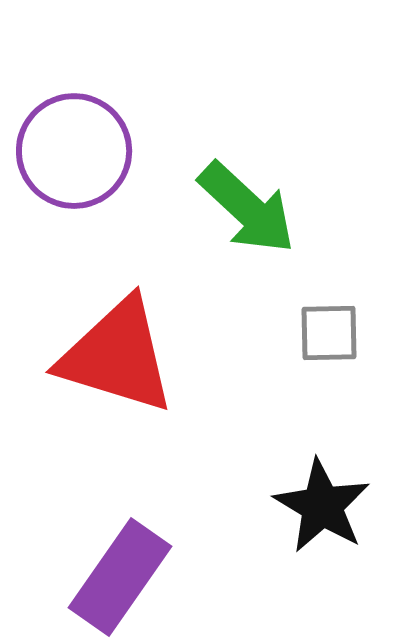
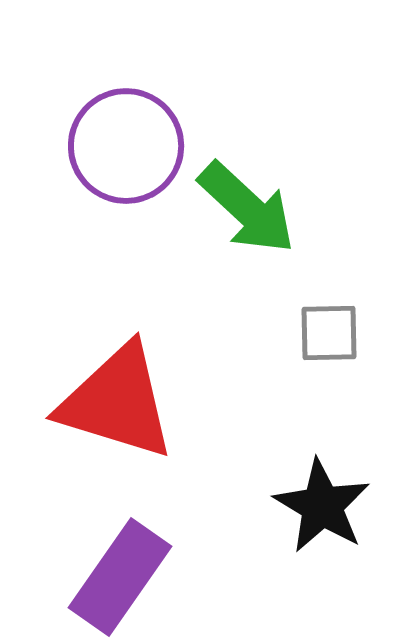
purple circle: moved 52 px right, 5 px up
red triangle: moved 46 px down
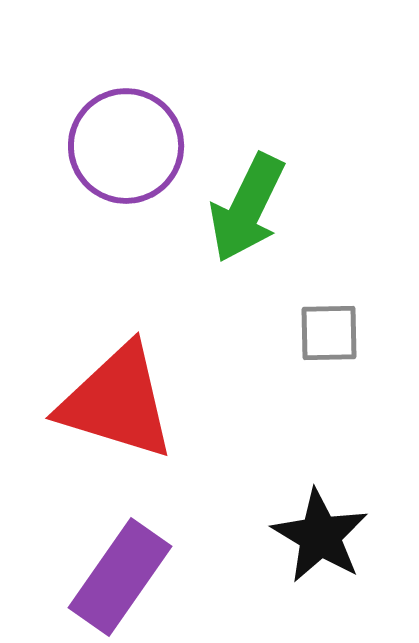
green arrow: rotated 73 degrees clockwise
black star: moved 2 px left, 30 px down
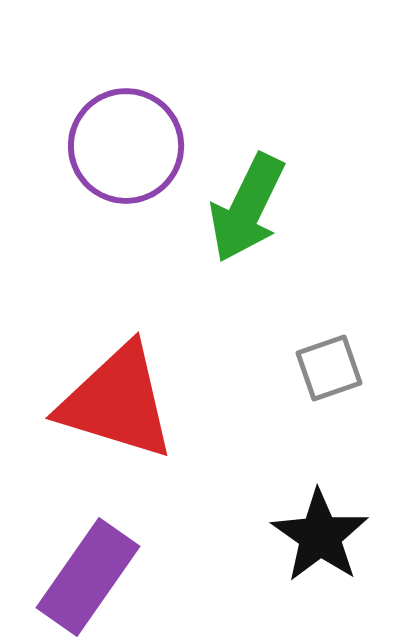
gray square: moved 35 px down; rotated 18 degrees counterclockwise
black star: rotated 4 degrees clockwise
purple rectangle: moved 32 px left
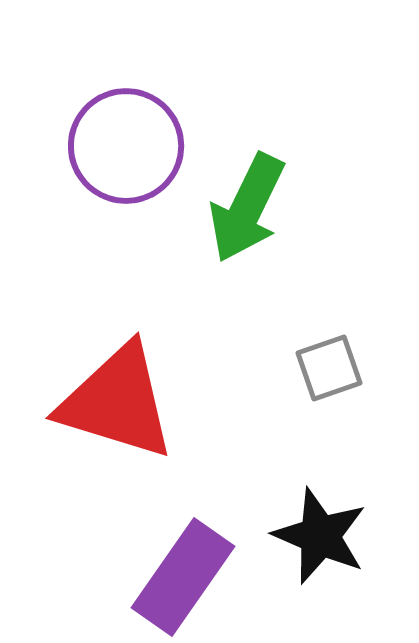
black star: rotated 12 degrees counterclockwise
purple rectangle: moved 95 px right
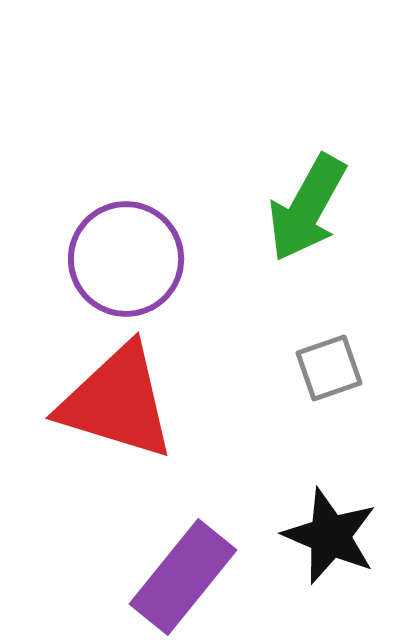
purple circle: moved 113 px down
green arrow: moved 60 px right; rotated 3 degrees clockwise
black star: moved 10 px right
purple rectangle: rotated 4 degrees clockwise
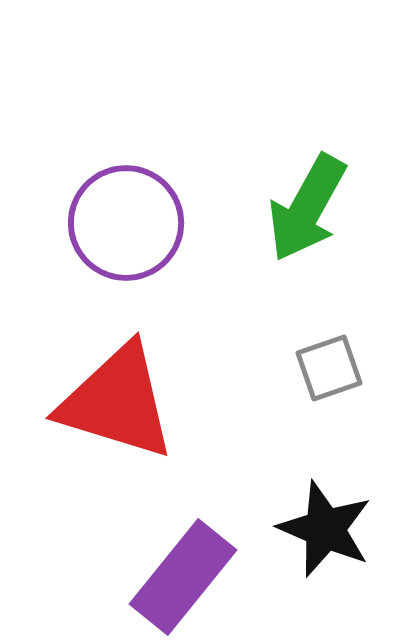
purple circle: moved 36 px up
black star: moved 5 px left, 7 px up
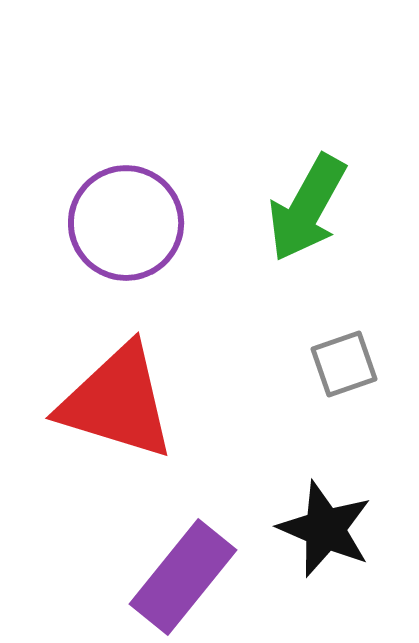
gray square: moved 15 px right, 4 px up
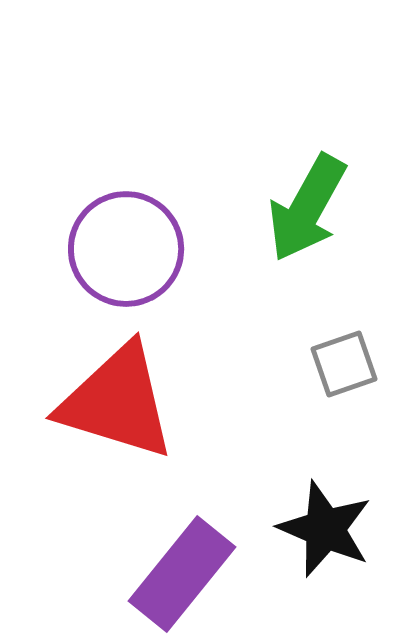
purple circle: moved 26 px down
purple rectangle: moved 1 px left, 3 px up
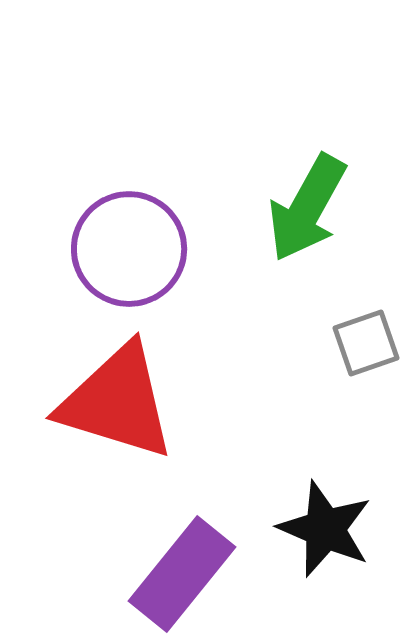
purple circle: moved 3 px right
gray square: moved 22 px right, 21 px up
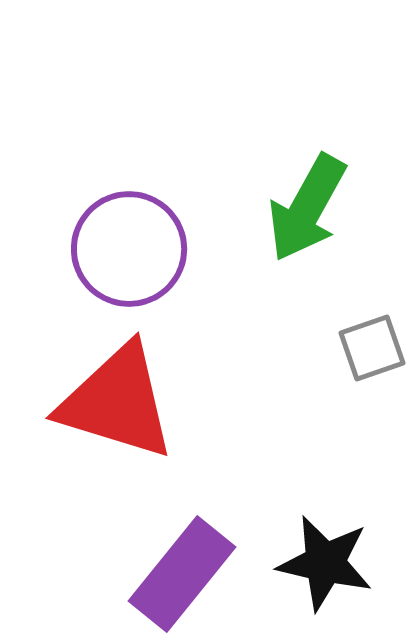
gray square: moved 6 px right, 5 px down
black star: moved 34 px down; rotated 10 degrees counterclockwise
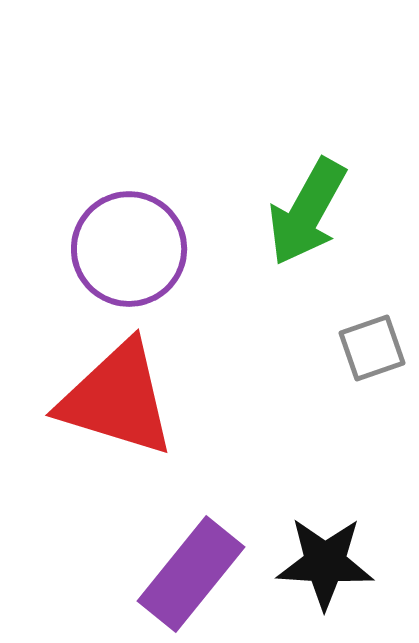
green arrow: moved 4 px down
red triangle: moved 3 px up
black star: rotated 10 degrees counterclockwise
purple rectangle: moved 9 px right
